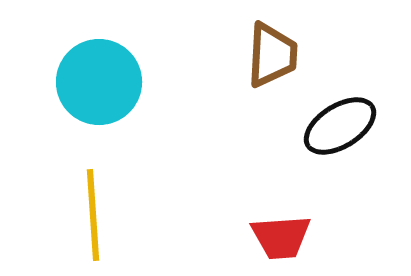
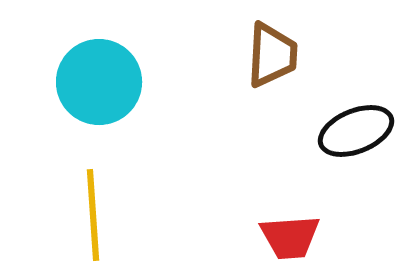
black ellipse: moved 16 px right, 5 px down; rotated 10 degrees clockwise
red trapezoid: moved 9 px right
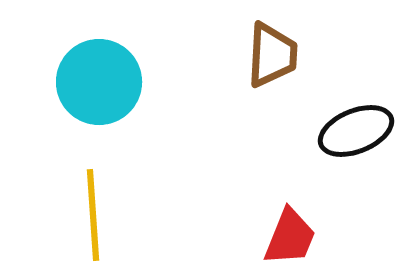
red trapezoid: rotated 64 degrees counterclockwise
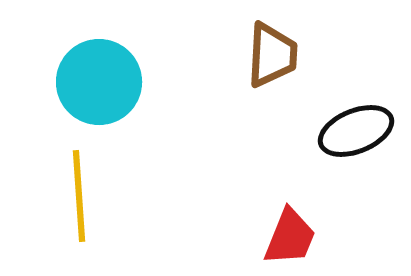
yellow line: moved 14 px left, 19 px up
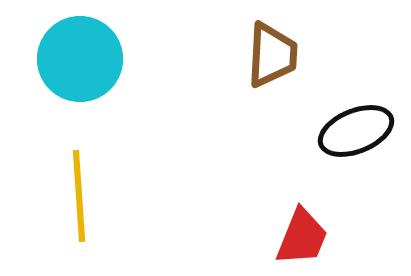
cyan circle: moved 19 px left, 23 px up
red trapezoid: moved 12 px right
